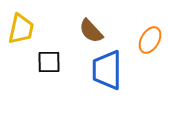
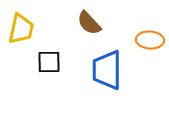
brown semicircle: moved 2 px left, 8 px up
orange ellipse: rotated 64 degrees clockwise
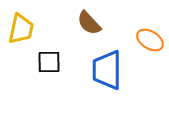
orange ellipse: rotated 28 degrees clockwise
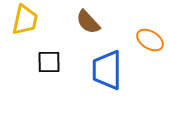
brown semicircle: moved 1 px left, 1 px up
yellow trapezoid: moved 4 px right, 9 px up
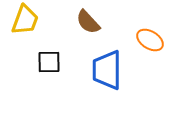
yellow trapezoid: rotated 8 degrees clockwise
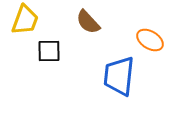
black square: moved 11 px up
blue trapezoid: moved 12 px right, 6 px down; rotated 6 degrees clockwise
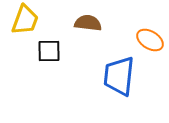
brown semicircle: moved 1 px down; rotated 140 degrees clockwise
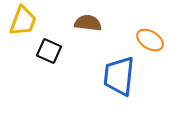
yellow trapezoid: moved 2 px left, 1 px down
black square: rotated 25 degrees clockwise
